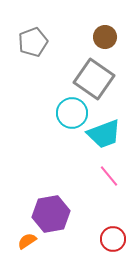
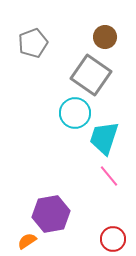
gray pentagon: moved 1 px down
gray square: moved 3 px left, 4 px up
cyan circle: moved 3 px right
cyan trapezoid: moved 4 px down; rotated 129 degrees clockwise
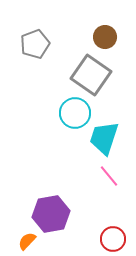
gray pentagon: moved 2 px right, 1 px down
orange semicircle: rotated 12 degrees counterclockwise
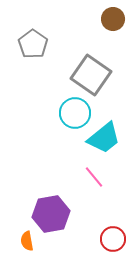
brown circle: moved 8 px right, 18 px up
gray pentagon: moved 2 px left; rotated 16 degrees counterclockwise
cyan trapezoid: rotated 147 degrees counterclockwise
pink line: moved 15 px left, 1 px down
orange semicircle: rotated 54 degrees counterclockwise
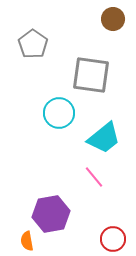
gray square: rotated 27 degrees counterclockwise
cyan circle: moved 16 px left
